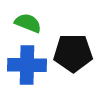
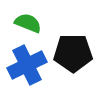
blue cross: rotated 27 degrees counterclockwise
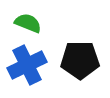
black pentagon: moved 7 px right, 7 px down
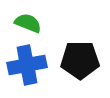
blue cross: rotated 15 degrees clockwise
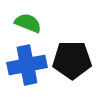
black pentagon: moved 8 px left
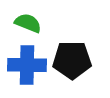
blue cross: rotated 12 degrees clockwise
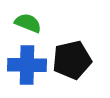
black pentagon: rotated 12 degrees counterclockwise
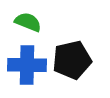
green semicircle: moved 1 px up
